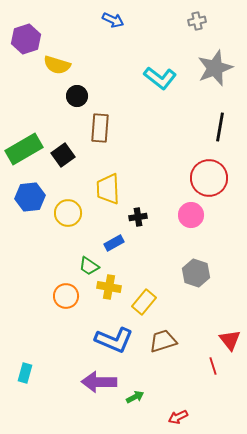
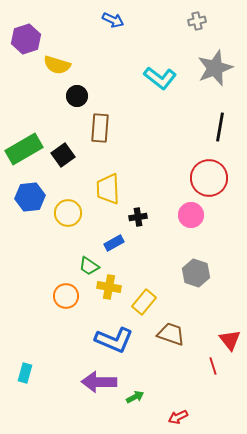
brown trapezoid: moved 8 px right, 7 px up; rotated 36 degrees clockwise
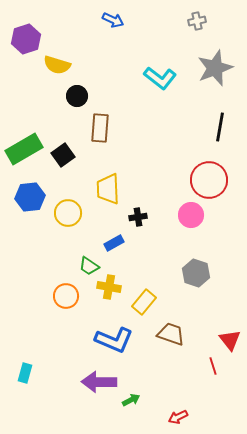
red circle: moved 2 px down
green arrow: moved 4 px left, 3 px down
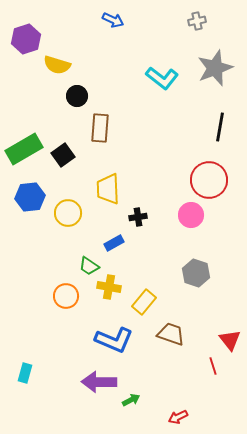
cyan L-shape: moved 2 px right
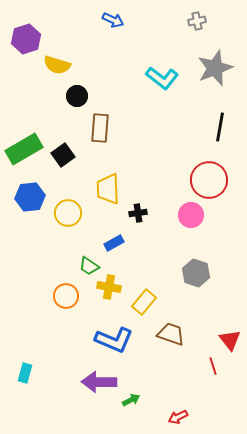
black cross: moved 4 px up
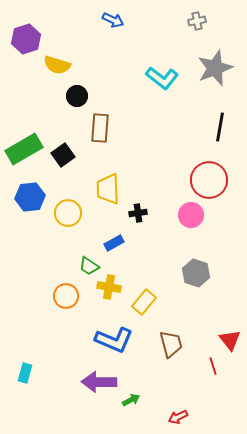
brown trapezoid: moved 10 px down; rotated 56 degrees clockwise
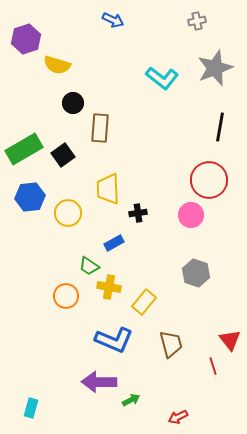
black circle: moved 4 px left, 7 px down
cyan rectangle: moved 6 px right, 35 px down
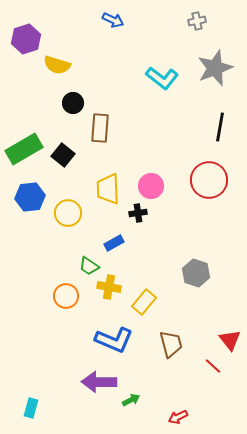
black square: rotated 15 degrees counterclockwise
pink circle: moved 40 px left, 29 px up
red line: rotated 30 degrees counterclockwise
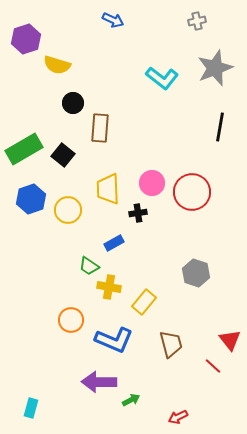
red circle: moved 17 px left, 12 px down
pink circle: moved 1 px right, 3 px up
blue hexagon: moved 1 px right, 2 px down; rotated 12 degrees counterclockwise
yellow circle: moved 3 px up
orange circle: moved 5 px right, 24 px down
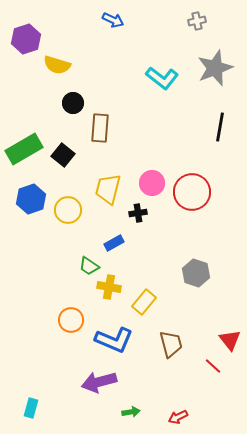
yellow trapezoid: rotated 16 degrees clockwise
purple arrow: rotated 16 degrees counterclockwise
green arrow: moved 12 px down; rotated 18 degrees clockwise
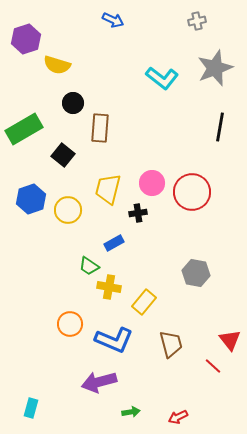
green rectangle: moved 20 px up
gray hexagon: rotated 8 degrees counterclockwise
orange circle: moved 1 px left, 4 px down
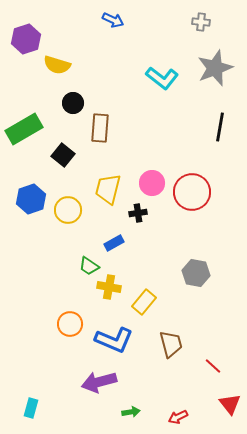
gray cross: moved 4 px right, 1 px down; rotated 18 degrees clockwise
red triangle: moved 64 px down
